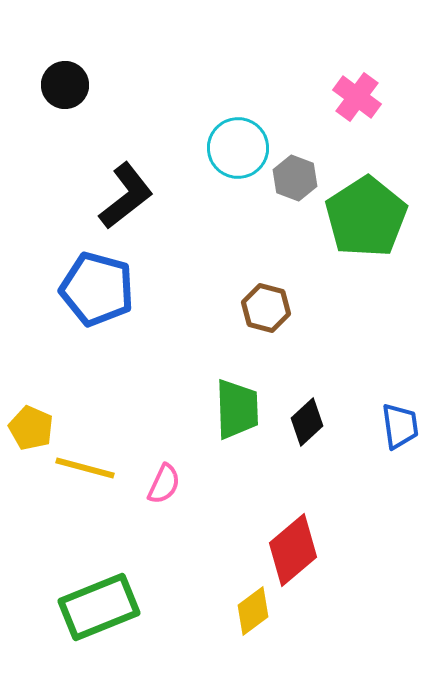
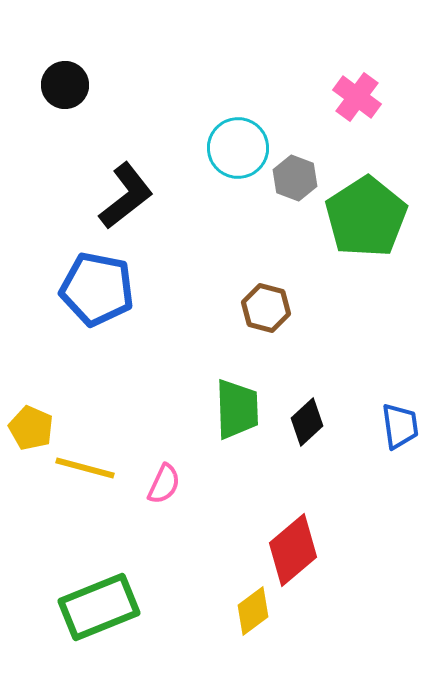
blue pentagon: rotated 4 degrees counterclockwise
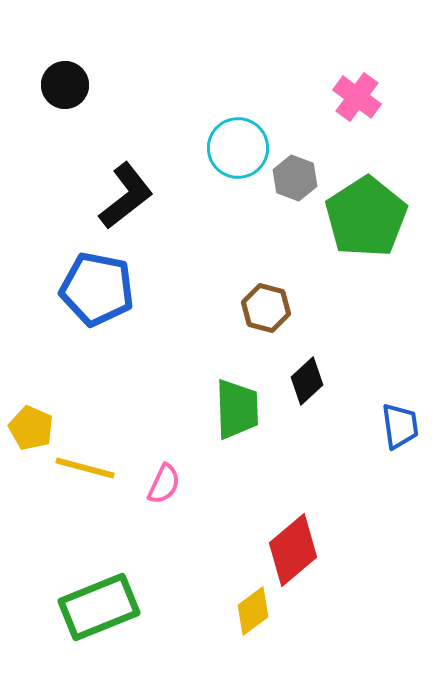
black diamond: moved 41 px up
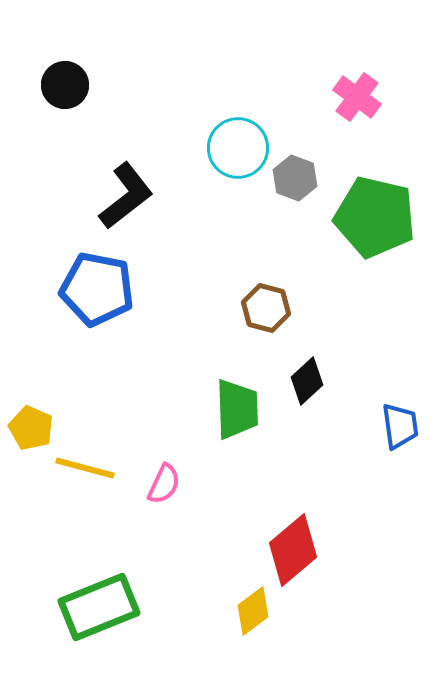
green pentagon: moved 9 px right; rotated 26 degrees counterclockwise
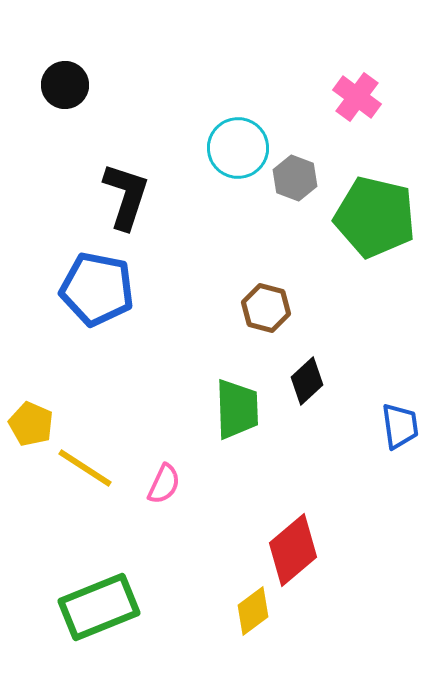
black L-shape: rotated 34 degrees counterclockwise
yellow pentagon: moved 4 px up
yellow line: rotated 18 degrees clockwise
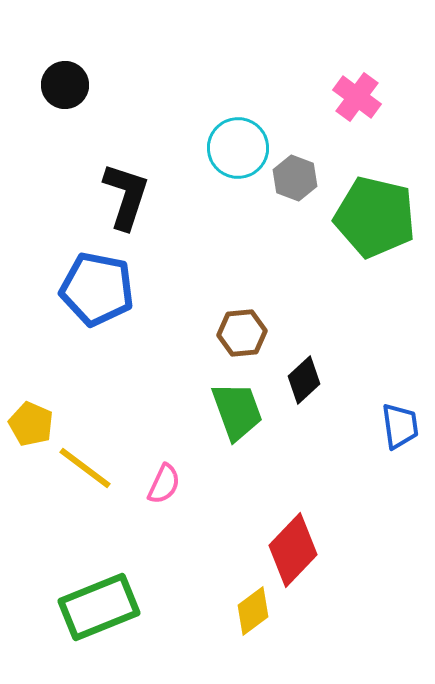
brown hexagon: moved 24 px left, 25 px down; rotated 21 degrees counterclockwise
black diamond: moved 3 px left, 1 px up
green trapezoid: moved 2 px down; rotated 18 degrees counterclockwise
yellow line: rotated 4 degrees clockwise
red diamond: rotated 6 degrees counterclockwise
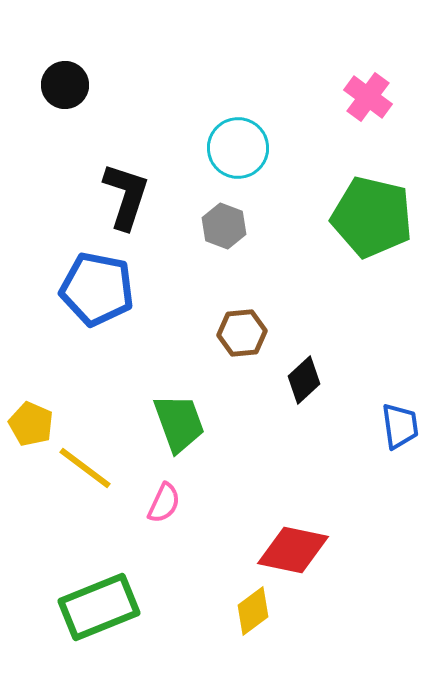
pink cross: moved 11 px right
gray hexagon: moved 71 px left, 48 px down
green pentagon: moved 3 px left
green trapezoid: moved 58 px left, 12 px down
pink semicircle: moved 19 px down
red diamond: rotated 58 degrees clockwise
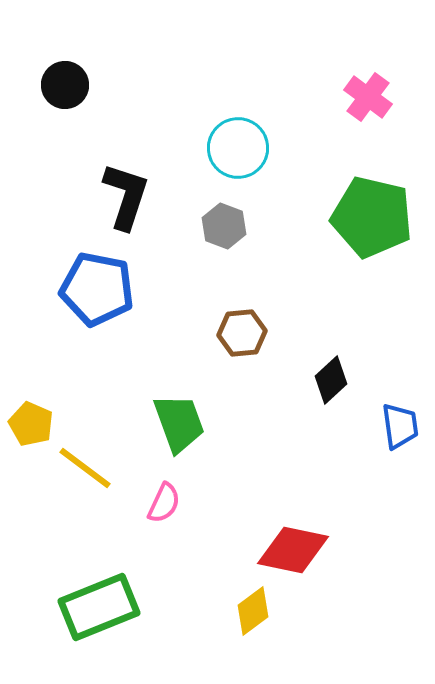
black diamond: moved 27 px right
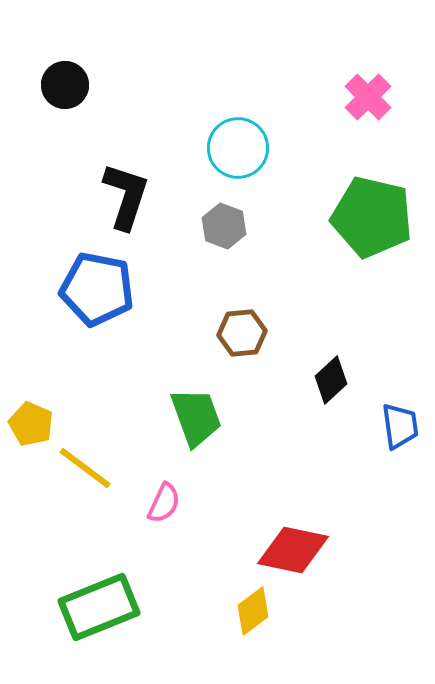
pink cross: rotated 9 degrees clockwise
green trapezoid: moved 17 px right, 6 px up
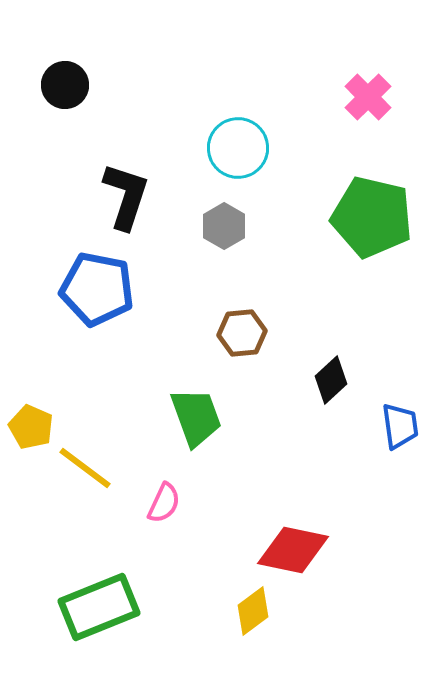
gray hexagon: rotated 9 degrees clockwise
yellow pentagon: moved 3 px down
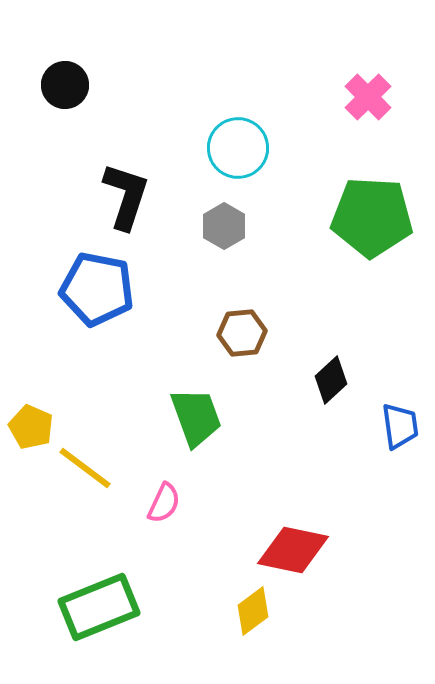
green pentagon: rotated 10 degrees counterclockwise
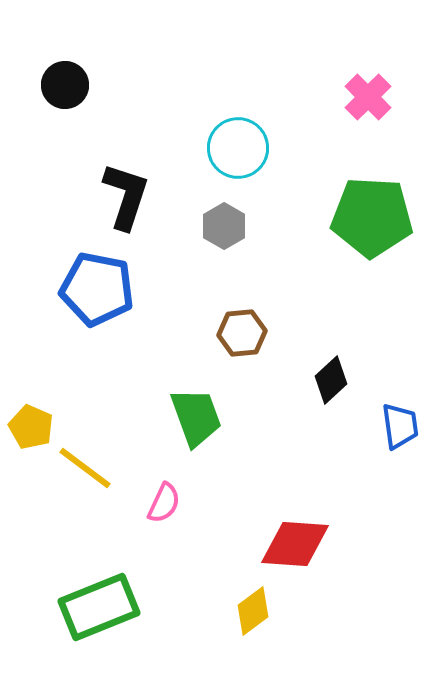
red diamond: moved 2 px right, 6 px up; rotated 8 degrees counterclockwise
